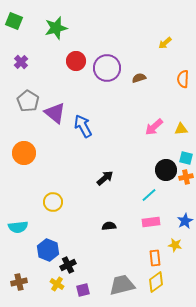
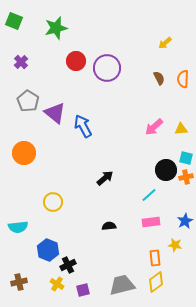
brown semicircle: moved 20 px right; rotated 80 degrees clockwise
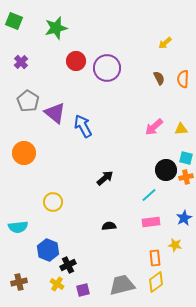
blue star: moved 1 px left, 3 px up
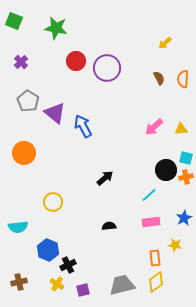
green star: rotated 25 degrees clockwise
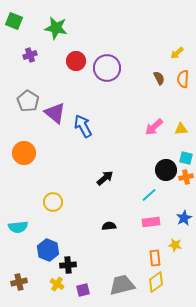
yellow arrow: moved 12 px right, 10 px down
purple cross: moved 9 px right, 7 px up; rotated 24 degrees clockwise
black cross: rotated 21 degrees clockwise
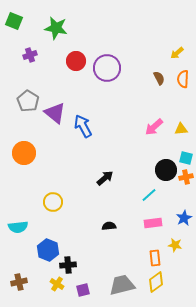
pink rectangle: moved 2 px right, 1 px down
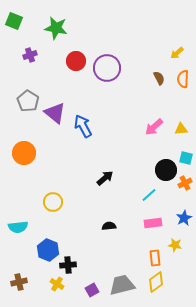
orange cross: moved 1 px left, 6 px down; rotated 16 degrees counterclockwise
purple square: moved 9 px right; rotated 16 degrees counterclockwise
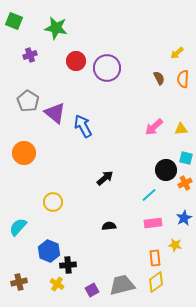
cyan semicircle: rotated 138 degrees clockwise
blue hexagon: moved 1 px right, 1 px down
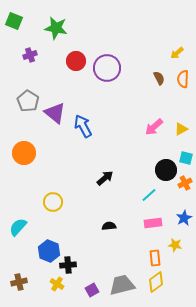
yellow triangle: rotated 24 degrees counterclockwise
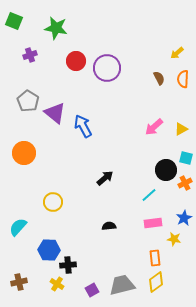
yellow star: moved 1 px left, 6 px up
blue hexagon: moved 1 px up; rotated 20 degrees counterclockwise
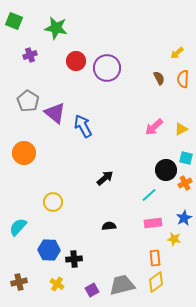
black cross: moved 6 px right, 6 px up
